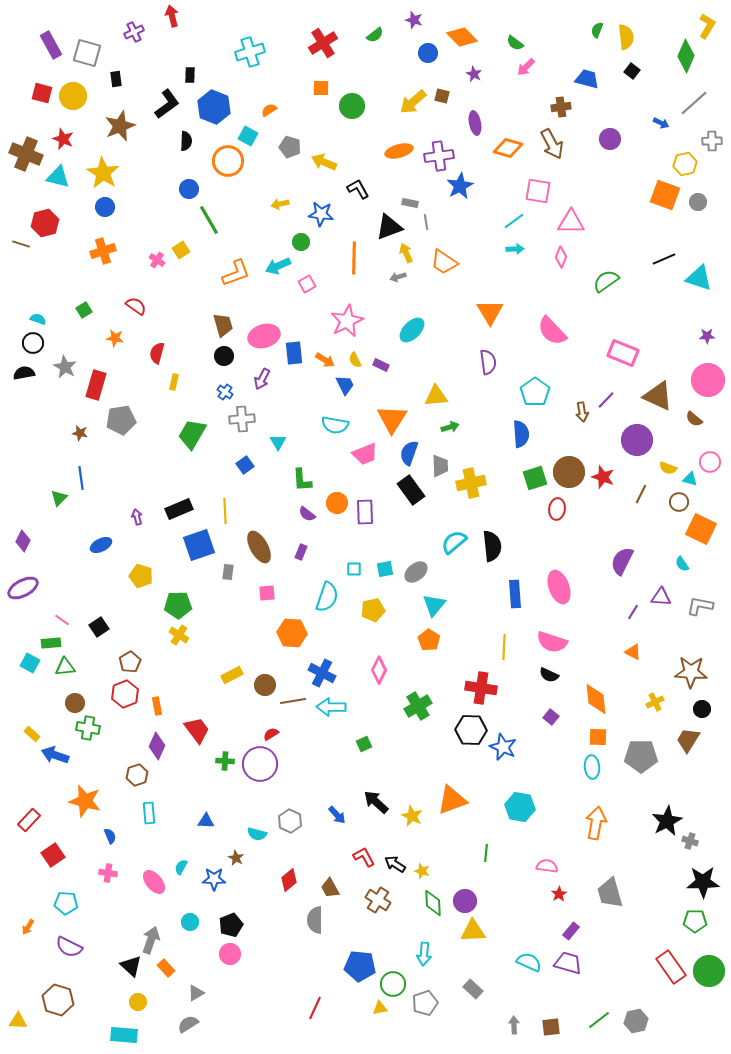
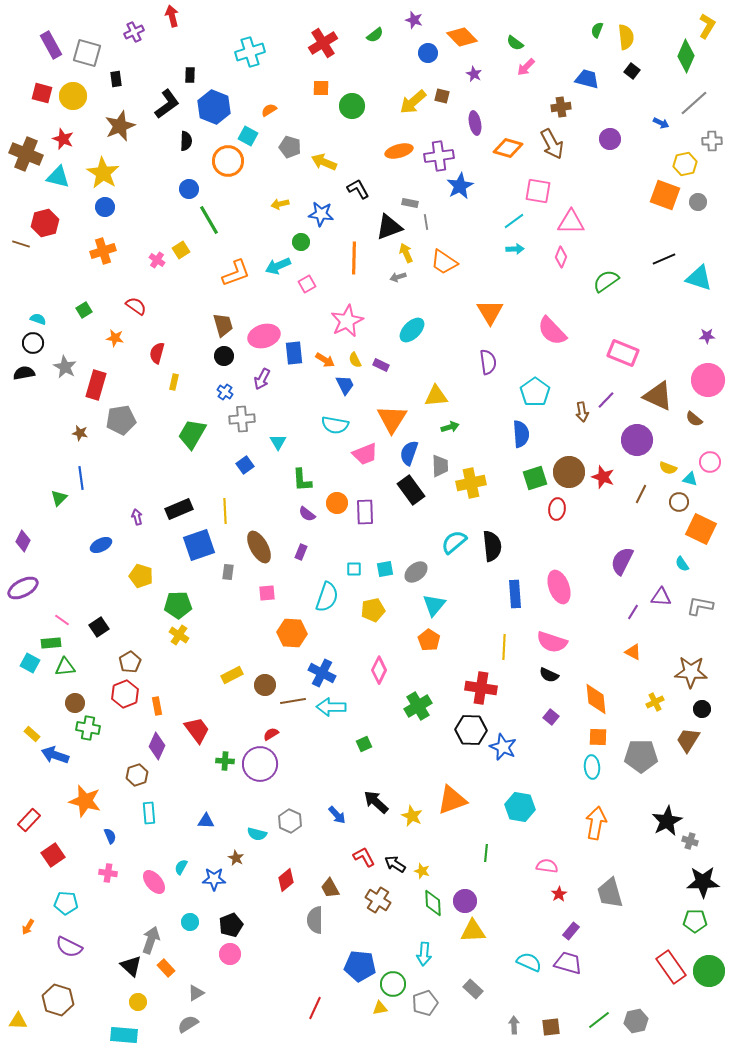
red diamond at (289, 880): moved 3 px left
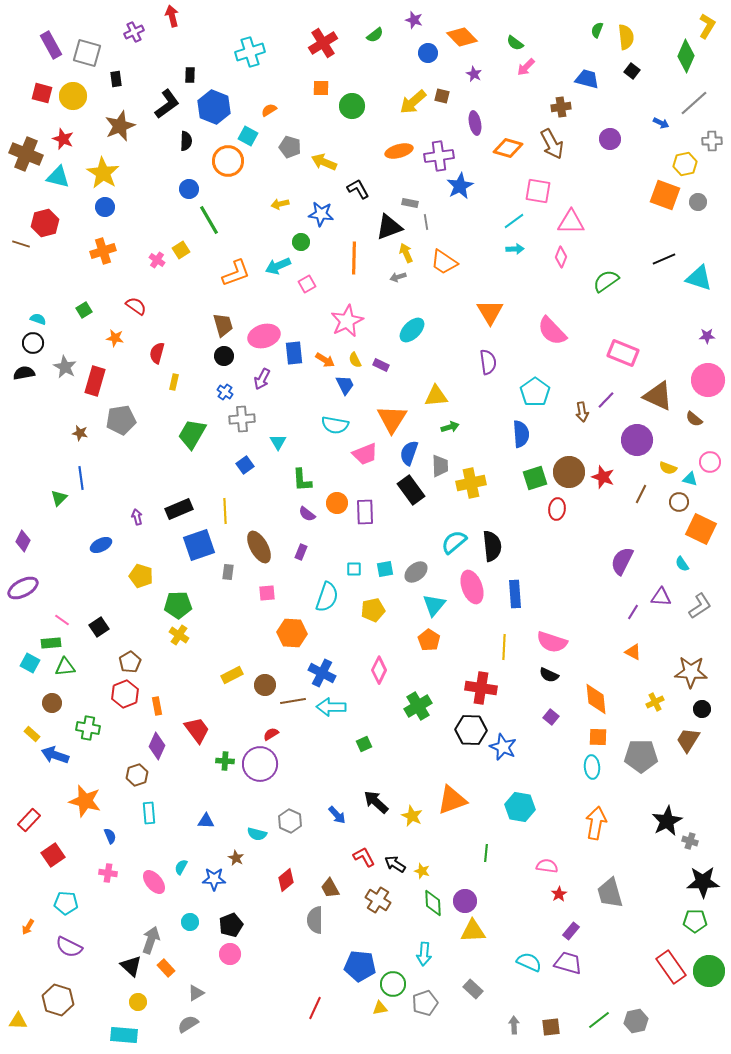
red rectangle at (96, 385): moved 1 px left, 4 px up
pink ellipse at (559, 587): moved 87 px left
gray L-shape at (700, 606): rotated 136 degrees clockwise
brown circle at (75, 703): moved 23 px left
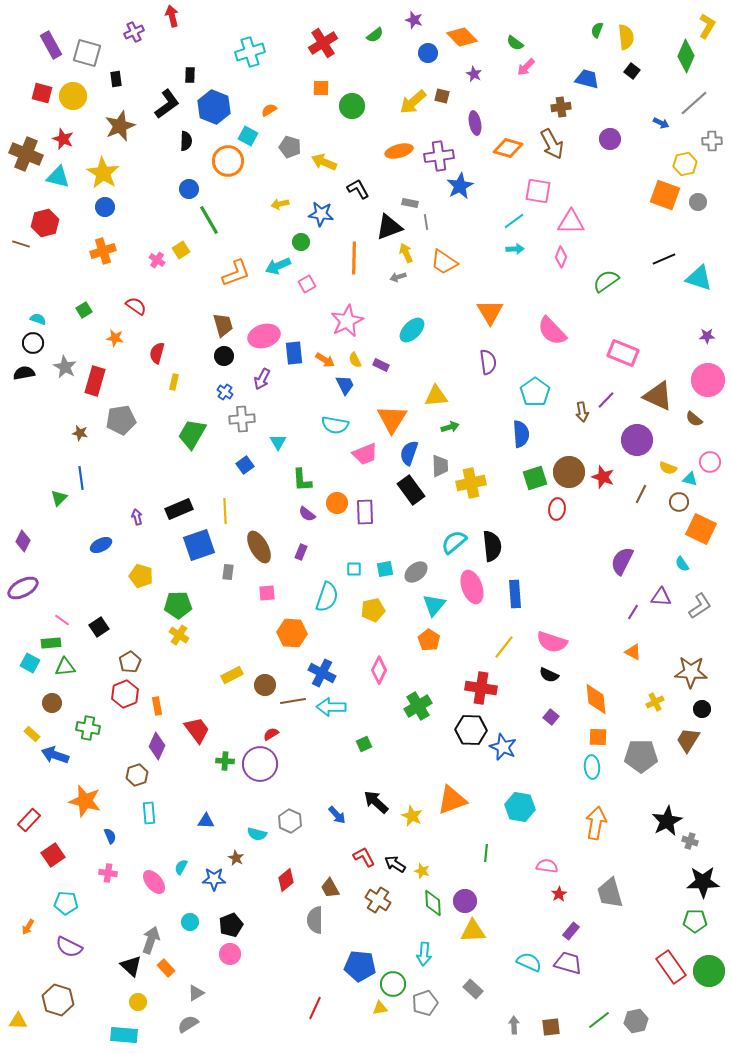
yellow line at (504, 647): rotated 35 degrees clockwise
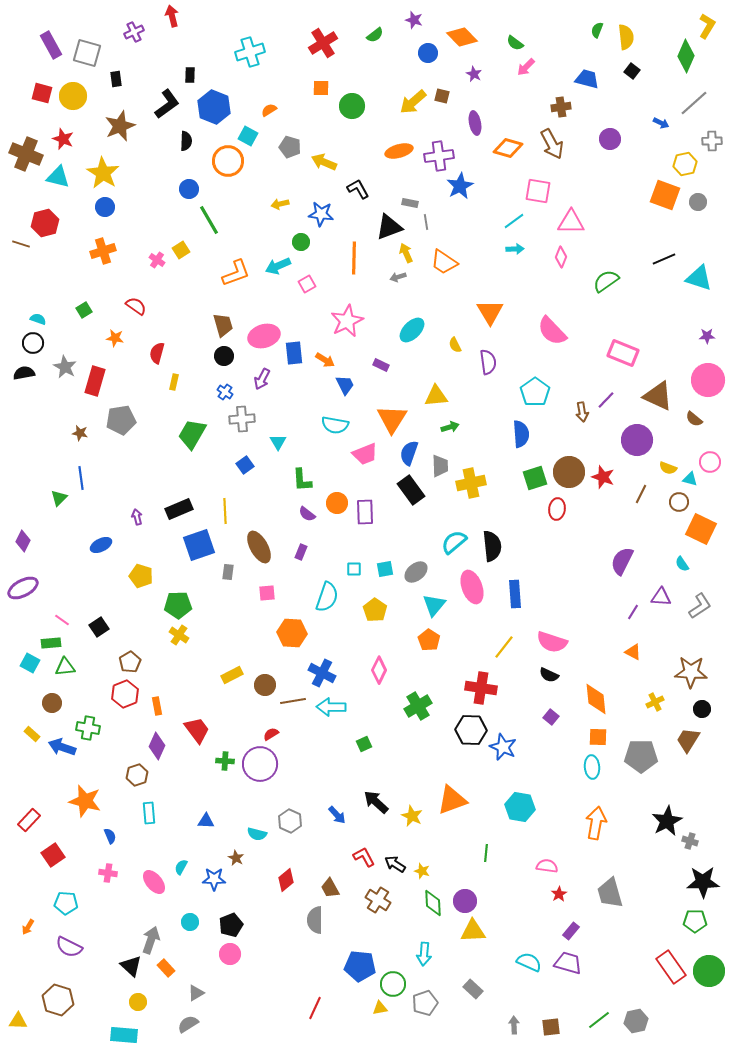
yellow semicircle at (355, 360): moved 100 px right, 15 px up
yellow pentagon at (373, 610): moved 2 px right; rotated 25 degrees counterclockwise
blue arrow at (55, 755): moved 7 px right, 8 px up
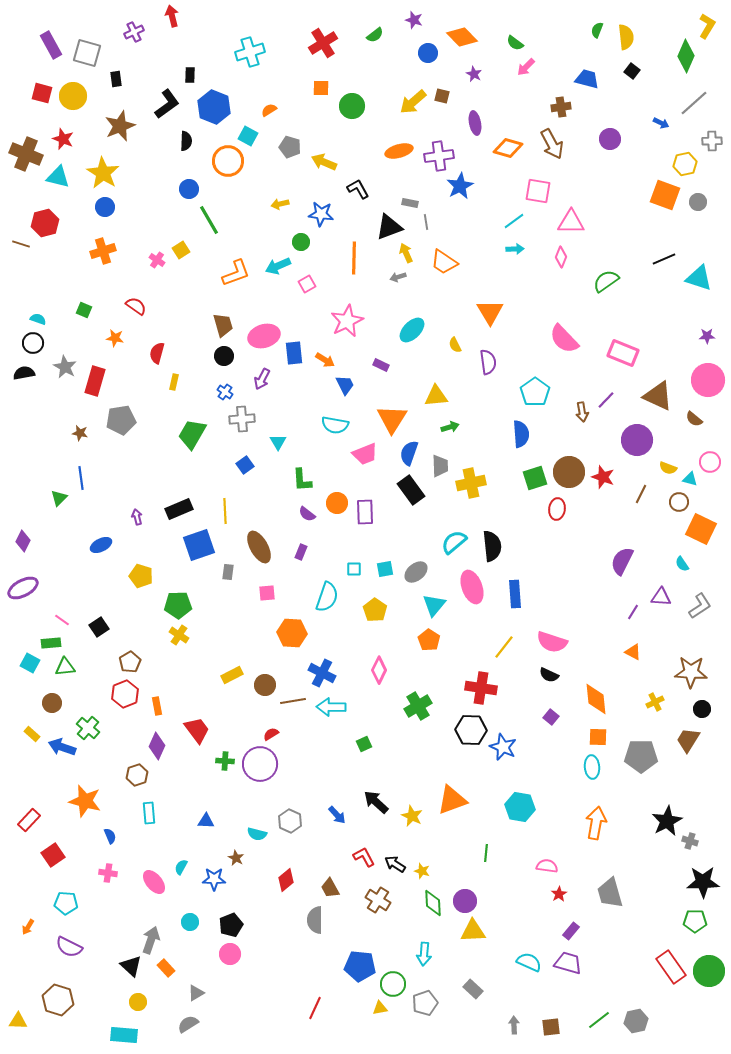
green square at (84, 310): rotated 35 degrees counterclockwise
pink semicircle at (552, 331): moved 12 px right, 8 px down
green cross at (88, 728): rotated 30 degrees clockwise
